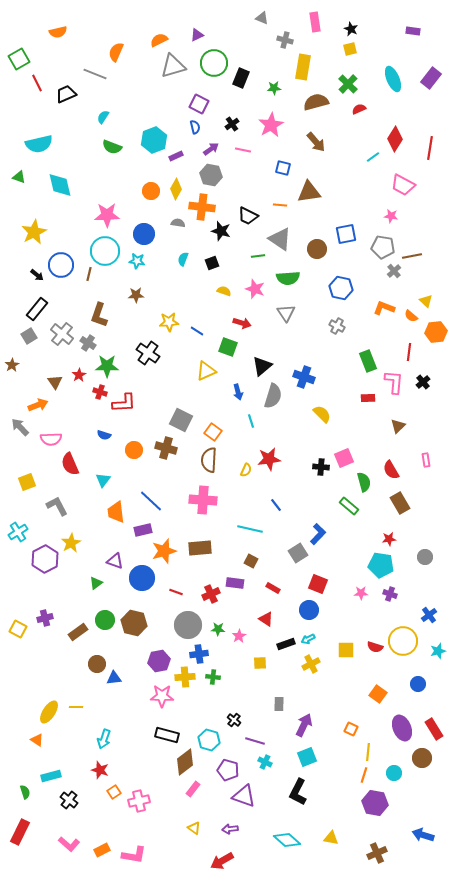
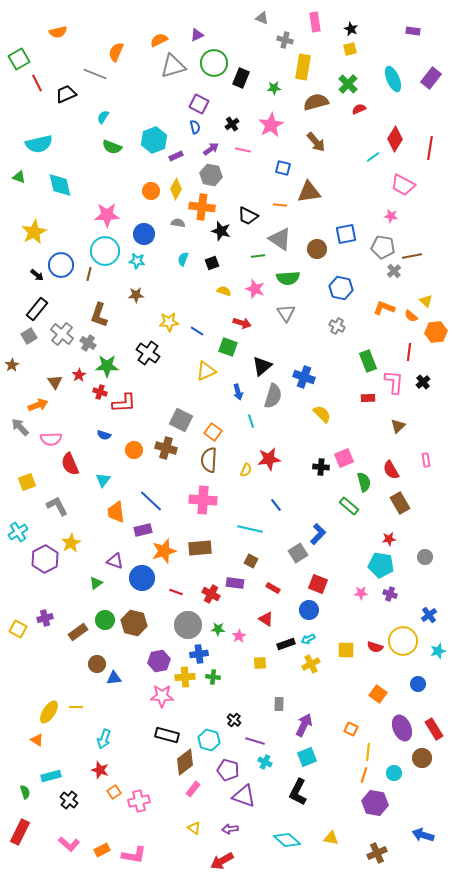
red cross at (211, 594): rotated 36 degrees counterclockwise
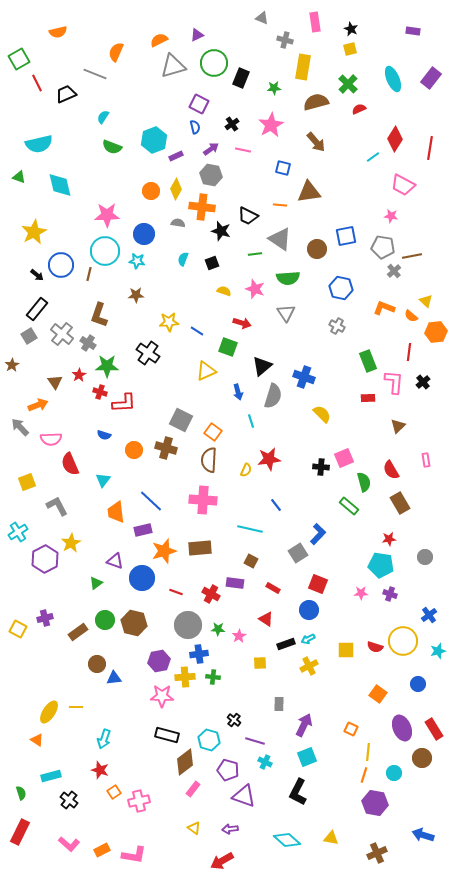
blue square at (346, 234): moved 2 px down
green line at (258, 256): moved 3 px left, 2 px up
yellow cross at (311, 664): moved 2 px left, 2 px down
green semicircle at (25, 792): moved 4 px left, 1 px down
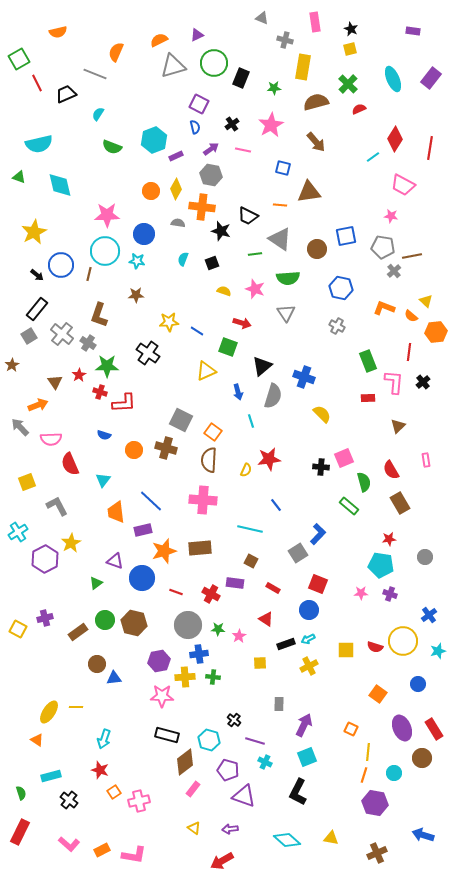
cyan semicircle at (103, 117): moved 5 px left, 3 px up
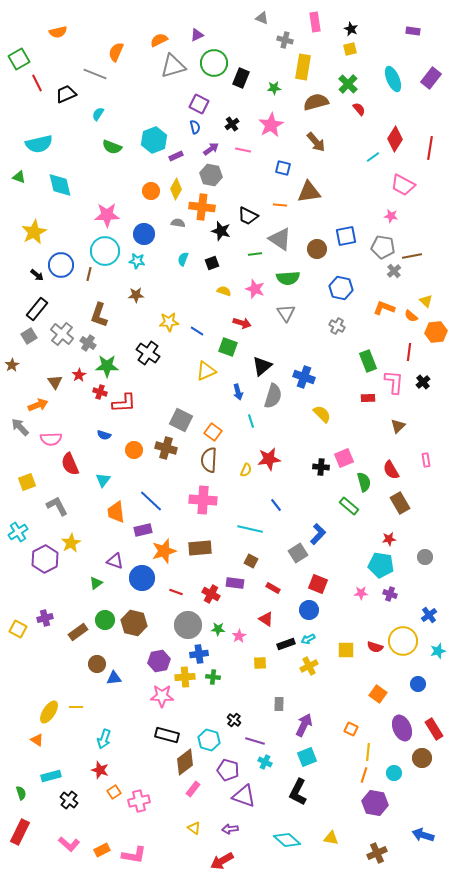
red semicircle at (359, 109): rotated 72 degrees clockwise
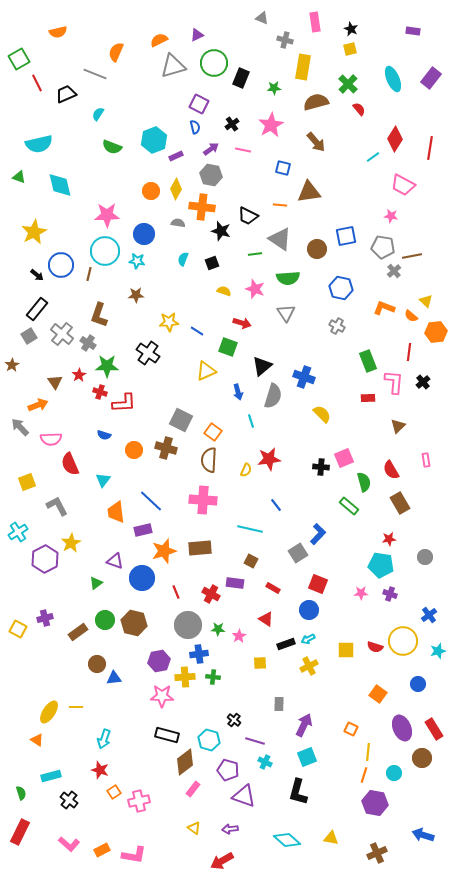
red line at (176, 592): rotated 48 degrees clockwise
black L-shape at (298, 792): rotated 12 degrees counterclockwise
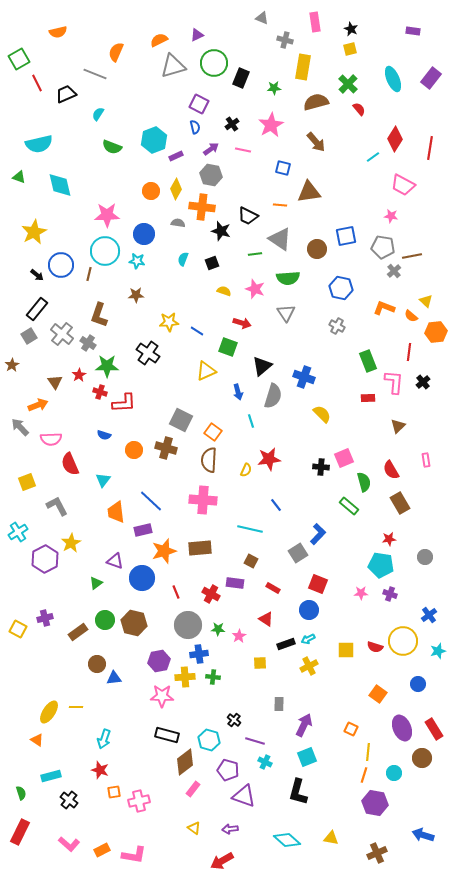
orange square at (114, 792): rotated 24 degrees clockwise
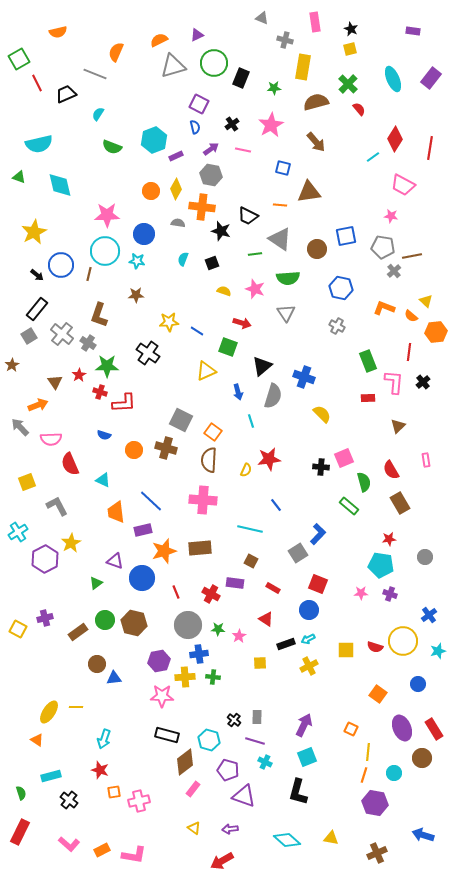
cyan triangle at (103, 480): rotated 42 degrees counterclockwise
gray rectangle at (279, 704): moved 22 px left, 13 px down
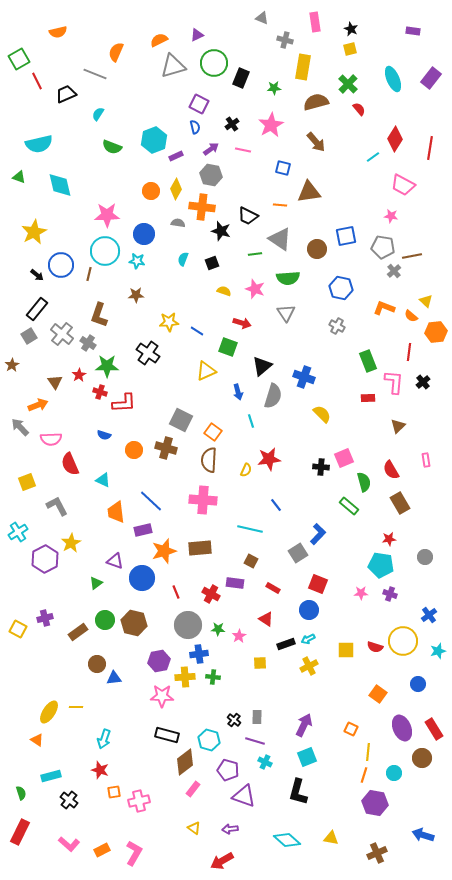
red line at (37, 83): moved 2 px up
pink L-shape at (134, 855): moved 2 px up; rotated 70 degrees counterclockwise
